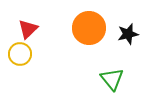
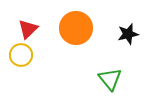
orange circle: moved 13 px left
yellow circle: moved 1 px right, 1 px down
green triangle: moved 2 px left
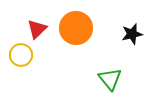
red triangle: moved 9 px right
black star: moved 4 px right
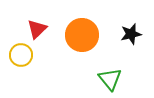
orange circle: moved 6 px right, 7 px down
black star: moved 1 px left
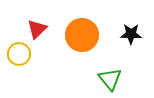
black star: rotated 15 degrees clockwise
yellow circle: moved 2 px left, 1 px up
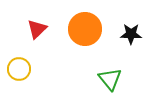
orange circle: moved 3 px right, 6 px up
yellow circle: moved 15 px down
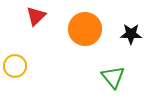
red triangle: moved 1 px left, 13 px up
yellow circle: moved 4 px left, 3 px up
green triangle: moved 3 px right, 2 px up
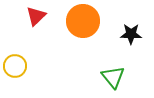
orange circle: moved 2 px left, 8 px up
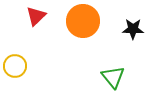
black star: moved 2 px right, 5 px up
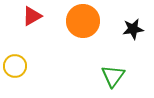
red triangle: moved 4 px left; rotated 15 degrees clockwise
black star: rotated 10 degrees counterclockwise
green triangle: moved 1 px up; rotated 15 degrees clockwise
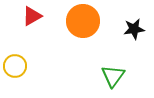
black star: moved 1 px right
